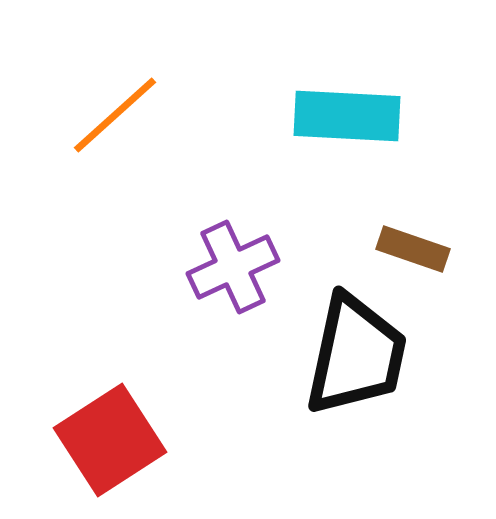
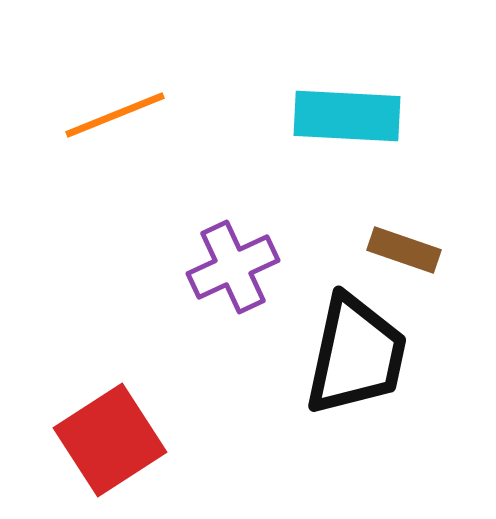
orange line: rotated 20 degrees clockwise
brown rectangle: moved 9 px left, 1 px down
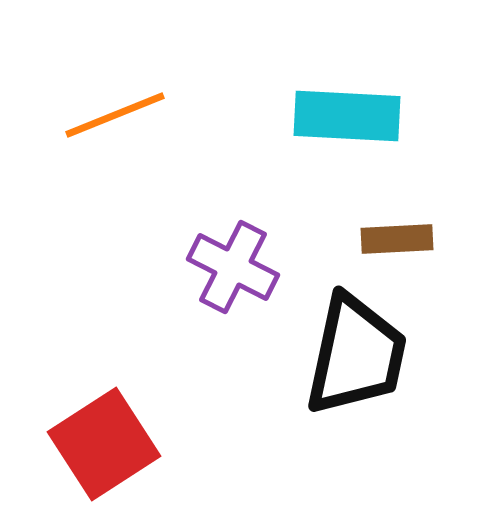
brown rectangle: moved 7 px left, 11 px up; rotated 22 degrees counterclockwise
purple cross: rotated 38 degrees counterclockwise
red square: moved 6 px left, 4 px down
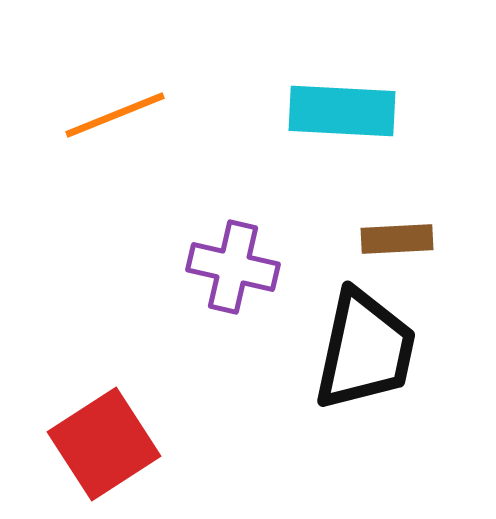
cyan rectangle: moved 5 px left, 5 px up
purple cross: rotated 14 degrees counterclockwise
black trapezoid: moved 9 px right, 5 px up
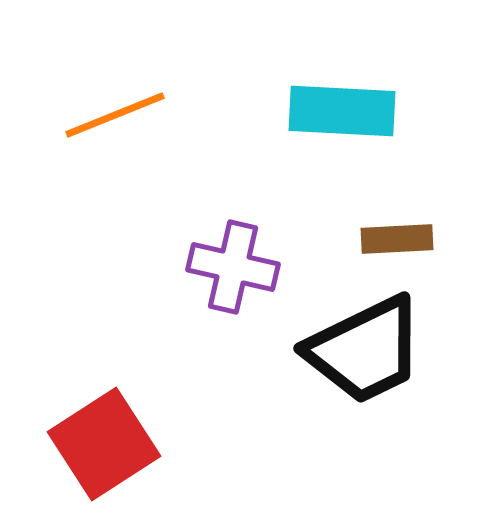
black trapezoid: rotated 52 degrees clockwise
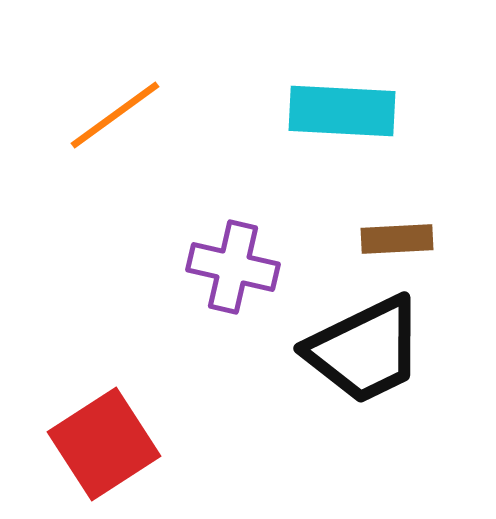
orange line: rotated 14 degrees counterclockwise
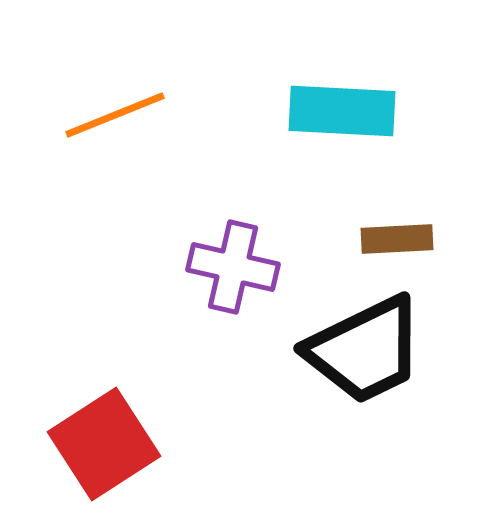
orange line: rotated 14 degrees clockwise
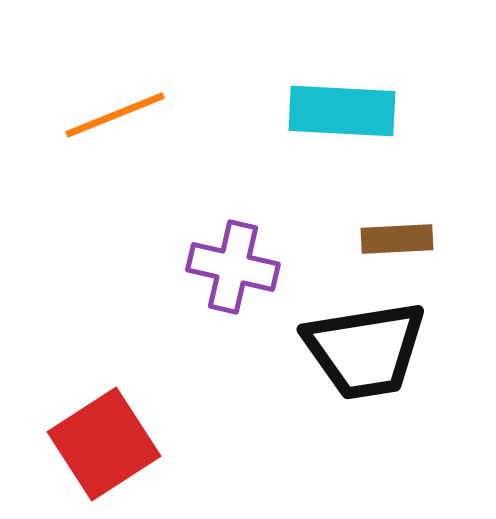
black trapezoid: rotated 17 degrees clockwise
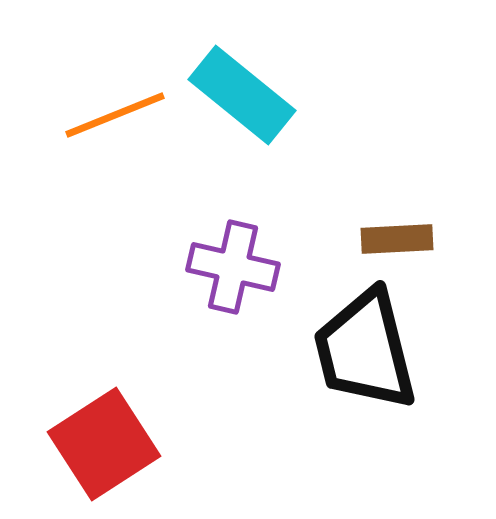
cyan rectangle: moved 100 px left, 16 px up; rotated 36 degrees clockwise
black trapezoid: rotated 85 degrees clockwise
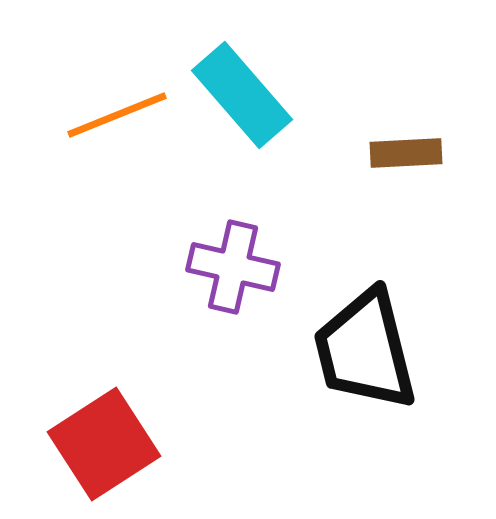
cyan rectangle: rotated 10 degrees clockwise
orange line: moved 2 px right
brown rectangle: moved 9 px right, 86 px up
